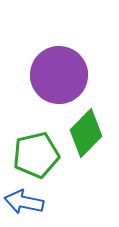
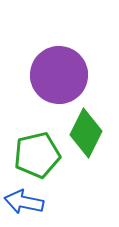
green diamond: rotated 18 degrees counterclockwise
green pentagon: moved 1 px right
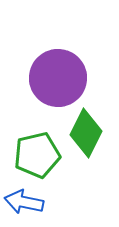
purple circle: moved 1 px left, 3 px down
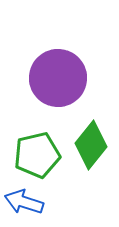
green diamond: moved 5 px right, 12 px down; rotated 12 degrees clockwise
blue arrow: rotated 6 degrees clockwise
